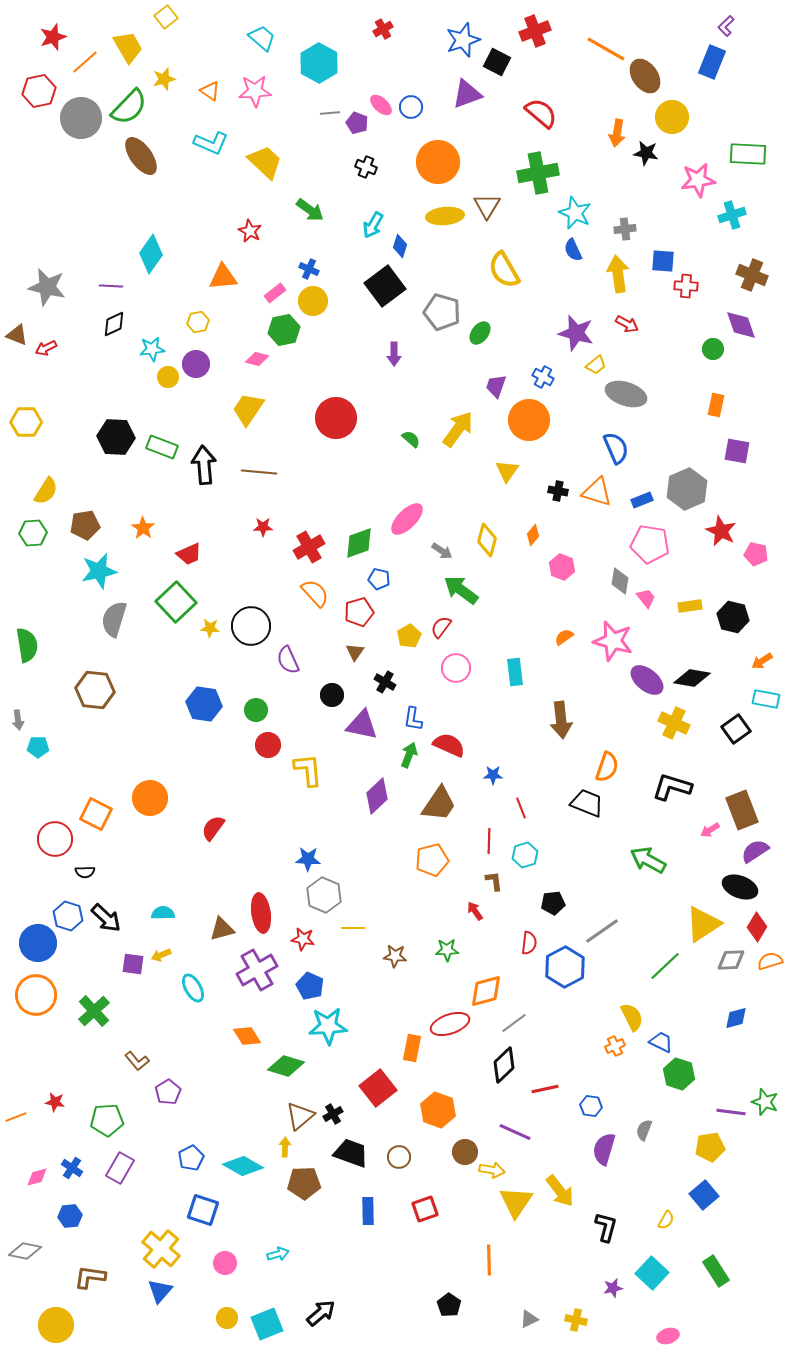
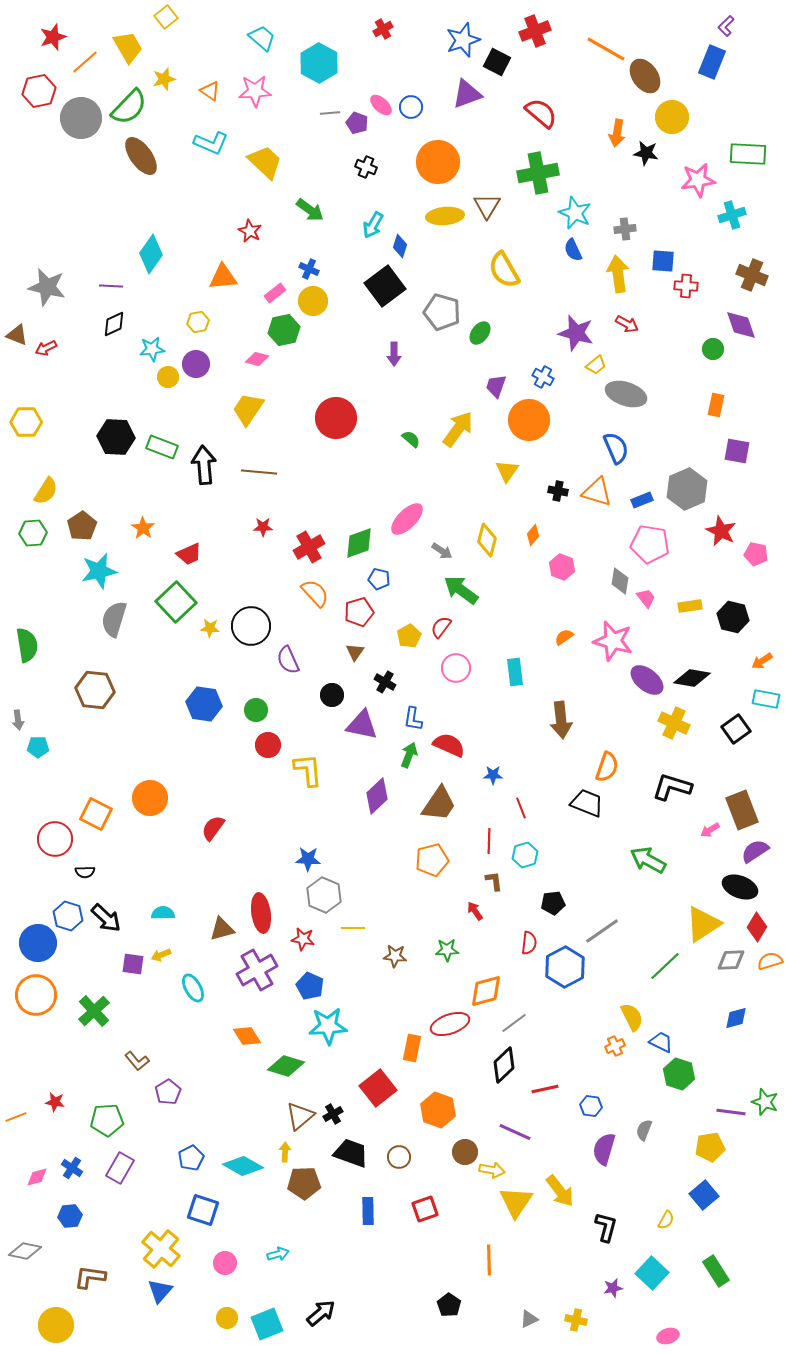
brown pentagon at (85, 525): moved 3 px left, 1 px down; rotated 24 degrees counterclockwise
yellow arrow at (285, 1147): moved 5 px down
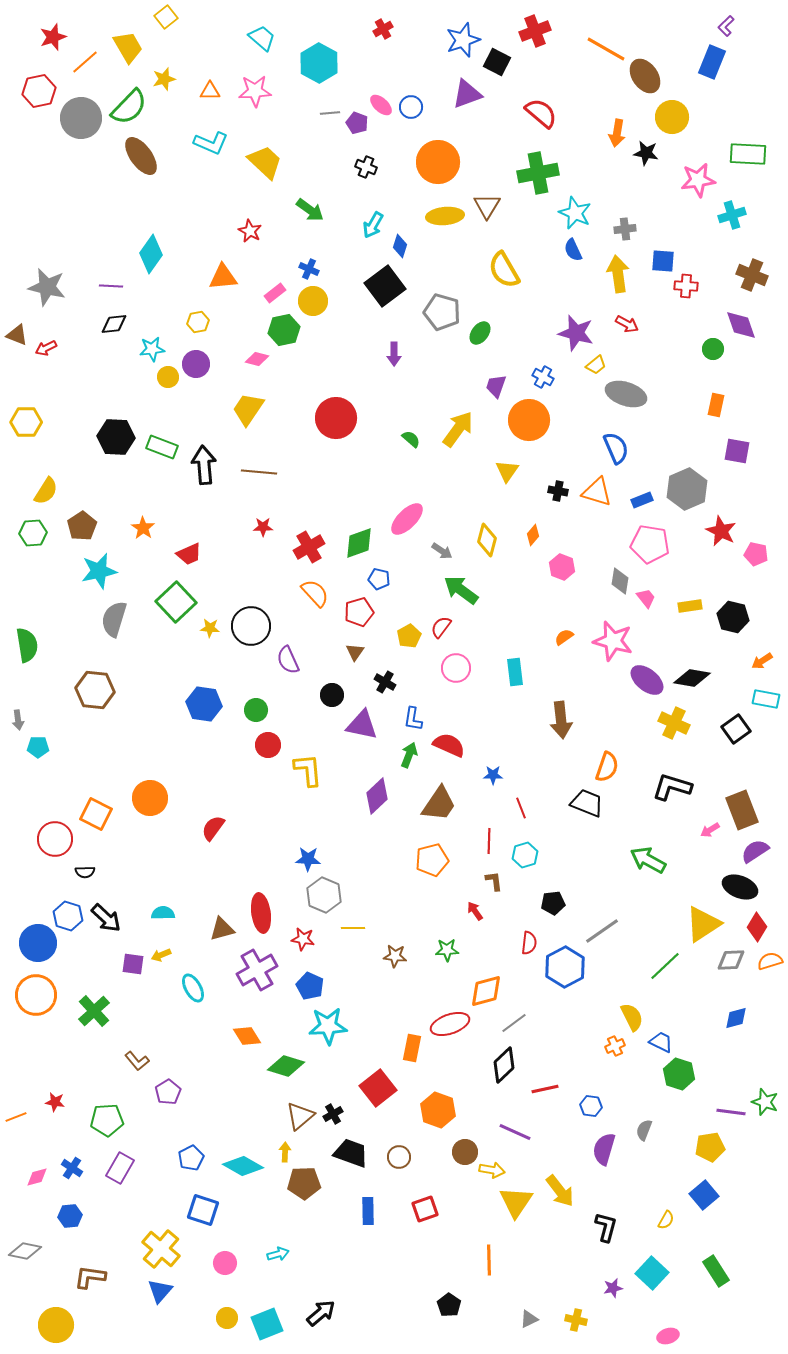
orange triangle at (210, 91): rotated 35 degrees counterclockwise
black diamond at (114, 324): rotated 20 degrees clockwise
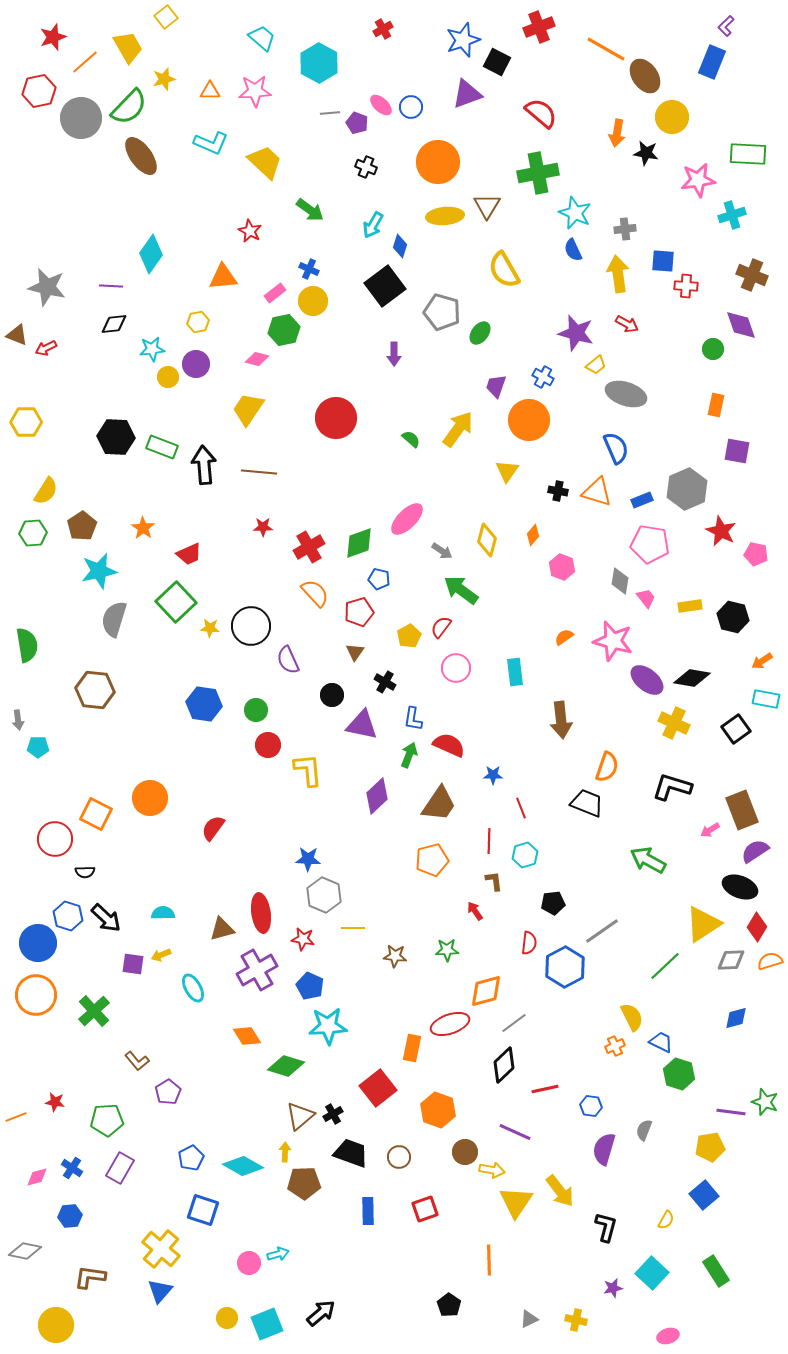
red cross at (535, 31): moved 4 px right, 4 px up
pink circle at (225, 1263): moved 24 px right
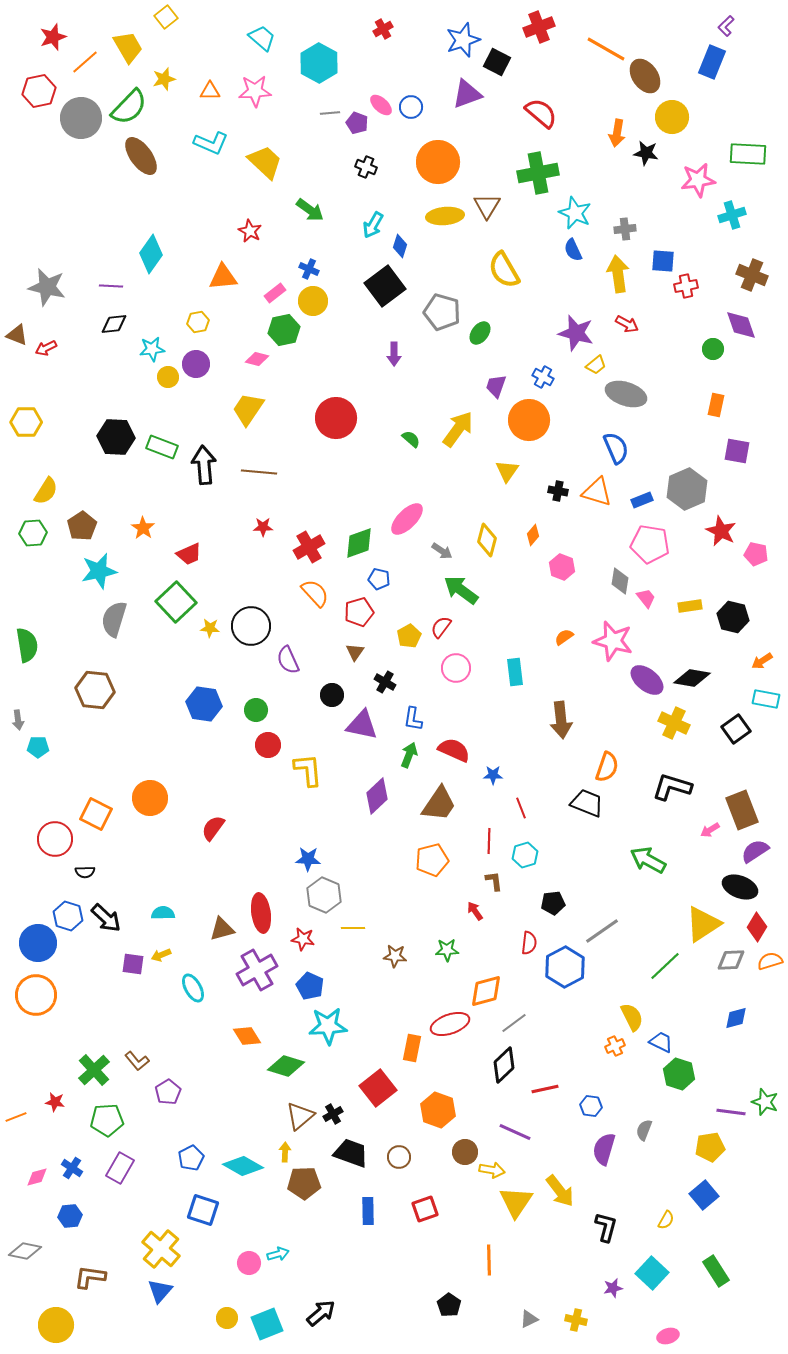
red cross at (686, 286): rotated 15 degrees counterclockwise
red semicircle at (449, 745): moved 5 px right, 5 px down
green cross at (94, 1011): moved 59 px down
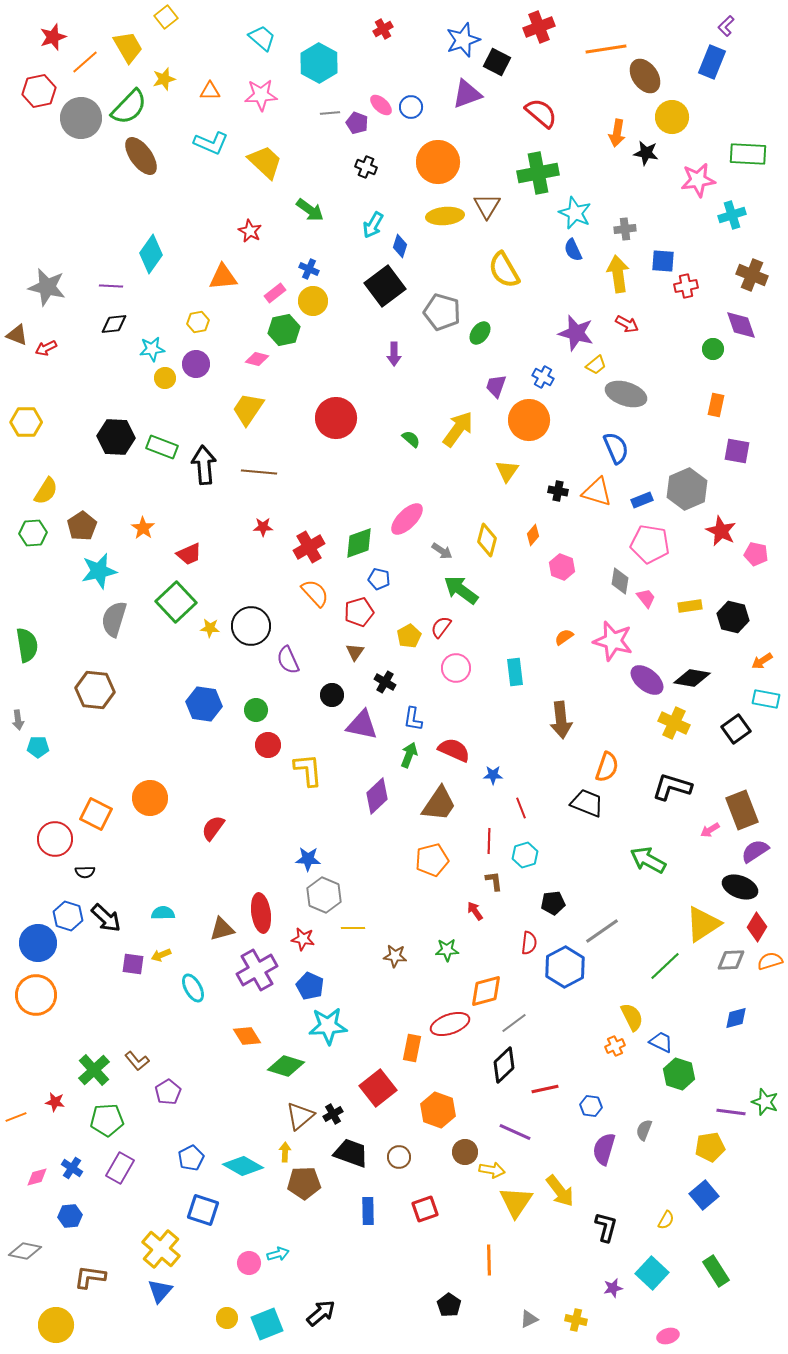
orange line at (606, 49): rotated 39 degrees counterclockwise
pink star at (255, 91): moved 6 px right, 4 px down
yellow circle at (168, 377): moved 3 px left, 1 px down
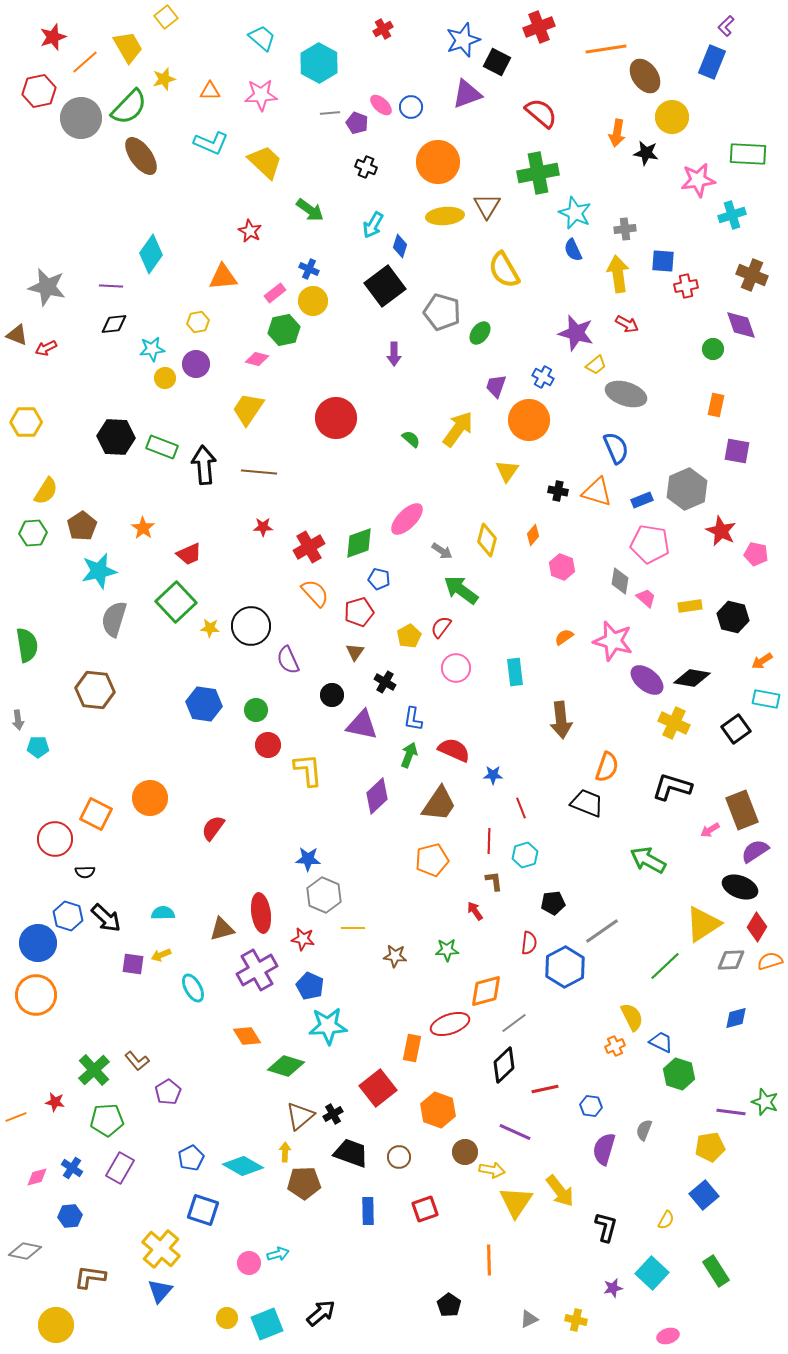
pink trapezoid at (646, 598): rotated 10 degrees counterclockwise
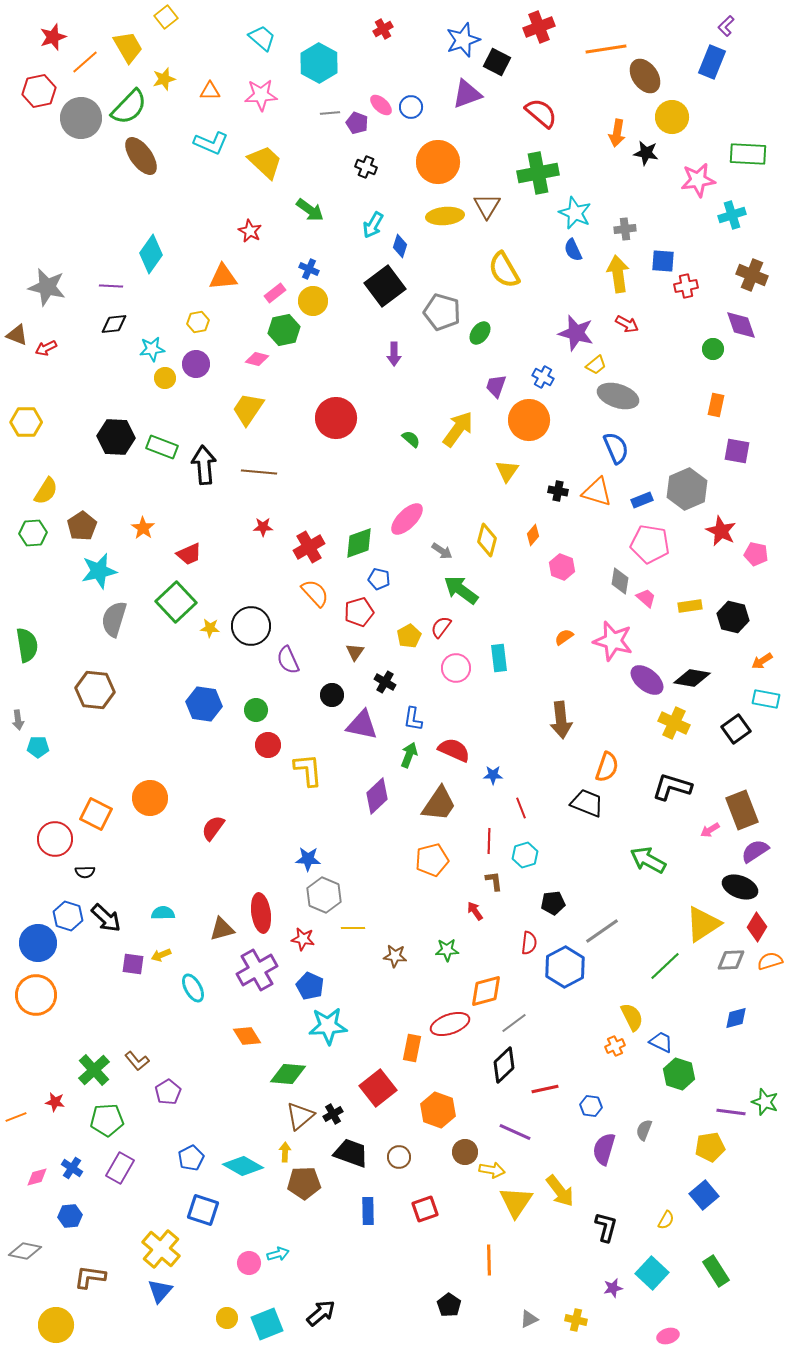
gray ellipse at (626, 394): moved 8 px left, 2 px down
cyan rectangle at (515, 672): moved 16 px left, 14 px up
green diamond at (286, 1066): moved 2 px right, 8 px down; rotated 12 degrees counterclockwise
